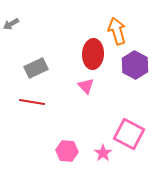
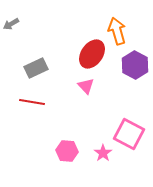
red ellipse: moved 1 px left; rotated 32 degrees clockwise
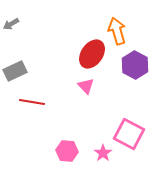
gray rectangle: moved 21 px left, 3 px down
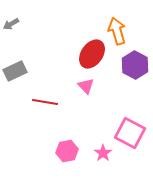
red line: moved 13 px right
pink square: moved 1 px right, 1 px up
pink hexagon: rotated 15 degrees counterclockwise
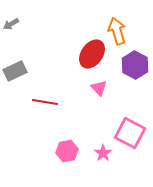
pink triangle: moved 13 px right, 2 px down
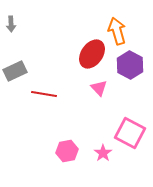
gray arrow: rotated 63 degrees counterclockwise
purple hexagon: moved 5 px left
red line: moved 1 px left, 8 px up
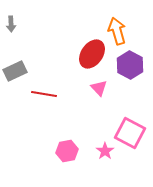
pink star: moved 2 px right, 2 px up
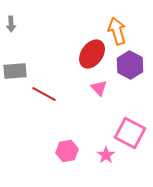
gray rectangle: rotated 20 degrees clockwise
red line: rotated 20 degrees clockwise
pink star: moved 1 px right, 4 px down
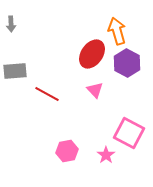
purple hexagon: moved 3 px left, 2 px up
pink triangle: moved 4 px left, 2 px down
red line: moved 3 px right
pink square: moved 1 px left
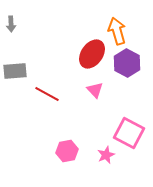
pink star: rotated 12 degrees clockwise
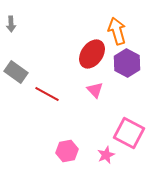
gray rectangle: moved 1 px right, 1 px down; rotated 40 degrees clockwise
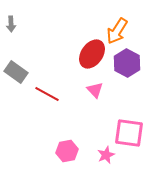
orange arrow: rotated 132 degrees counterclockwise
pink square: rotated 20 degrees counterclockwise
